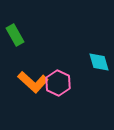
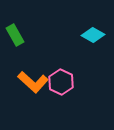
cyan diamond: moved 6 px left, 27 px up; rotated 45 degrees counterclockwise
pink hexagon: moved 3 px right, 1 px up
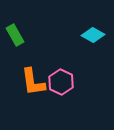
orange L-shape: rotated 40 degrees clockwise
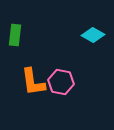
green rectangle: rotated 35 degrees clockwise
pink hexagon: rotated 15 degrees counterclockwise
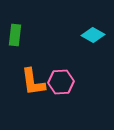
pink hexagon: rotated 15 degrees counterclockwise
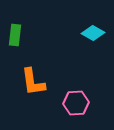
cyan diamond: moved 2 px up
pink hexagon: moved 15 px right, 21 px down
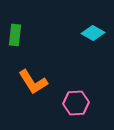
orange L-shape: rotated 24 degrees counterclockwise
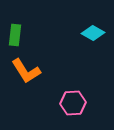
orange L-shape: moved 7 px left, 11 px up
pink hexagon: moved 3 px left
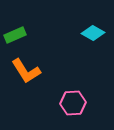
green rectangle: rotated 60 degrees clockwise
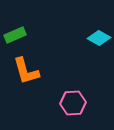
cyan diamond: moved 6 px right, 5 px down
orange L-shape: rotated 16 degrees clockwise
